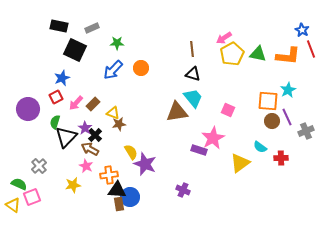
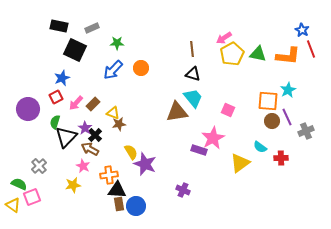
pink star at (86, 166): moved 3 px left
blue circle at (130, 197): moved 6 px right, 9 px down
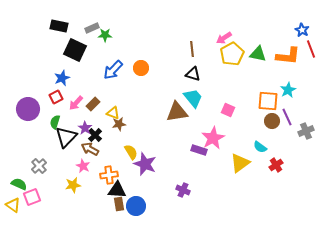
green star at (117, 43): moved 12 px left, 8 px up
red cross at (281, 158): moved 5 px left, 7 px down; rotated 32 degrees counterclockwise
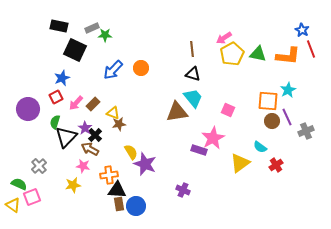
pink star at (83, 166): rotated 16 degrees counterclockwise
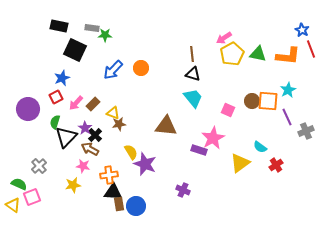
gray rectangle at (92, 28): rotated 32 degrees clockwise
brown line at (192, 49): moved 5 px down
brown triangle at (177, 112): moved 11 px left, 14 px down; rotated 15 degrees clockwise
brown circle at (272, 121): moved 20 px left, 20 px up
black triangle at (117, 190): moved 4 px left, 2 px down
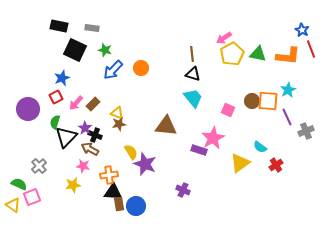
green star at (105, 35): moved 15 px down; rotated 16 degrees clockwise
yellow triangle at (113, 113): moved 4 px right
black cross at (95, 135): rotated 24 degrees counterclockwise
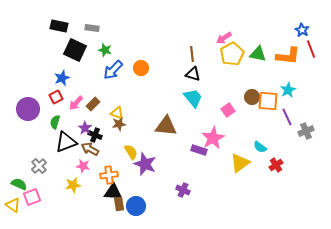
brown circle at (252, 101): moved 4 px up
pink square at (228, 110): rotated 32 degrees clockwise
black triangle at (66, 137): moved 5 px down; rotated 25 degrees clockwise
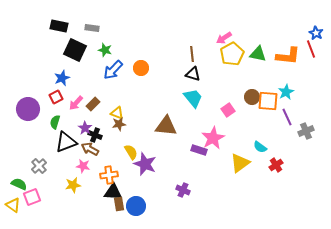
blue star at (302, 30): moved 14 px right, 3 px down
cyan star at (288, 90): moved 2 px left, 2 px down
